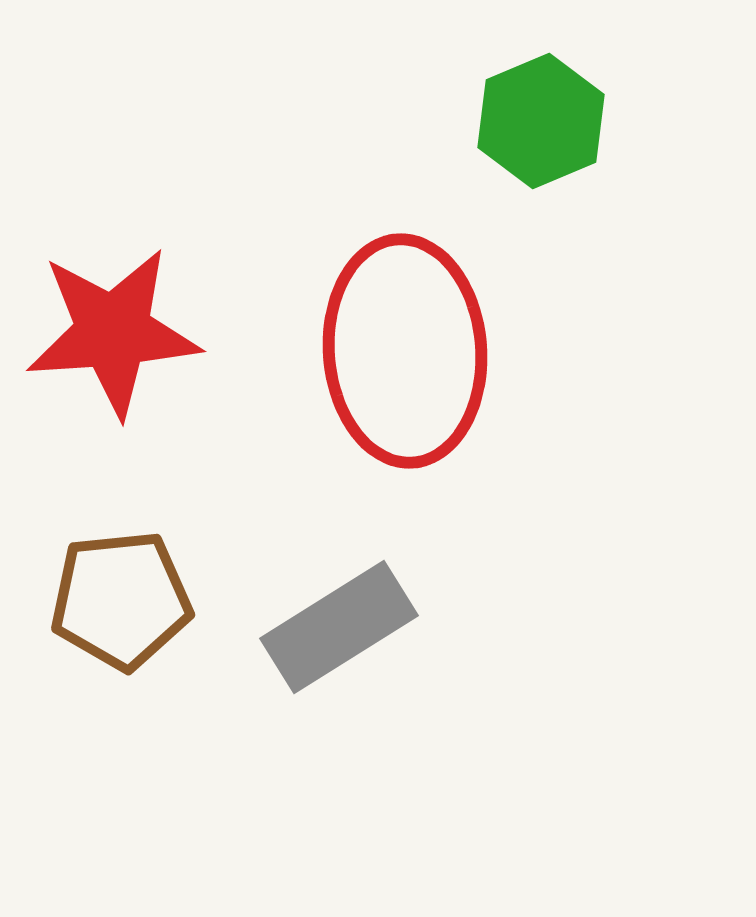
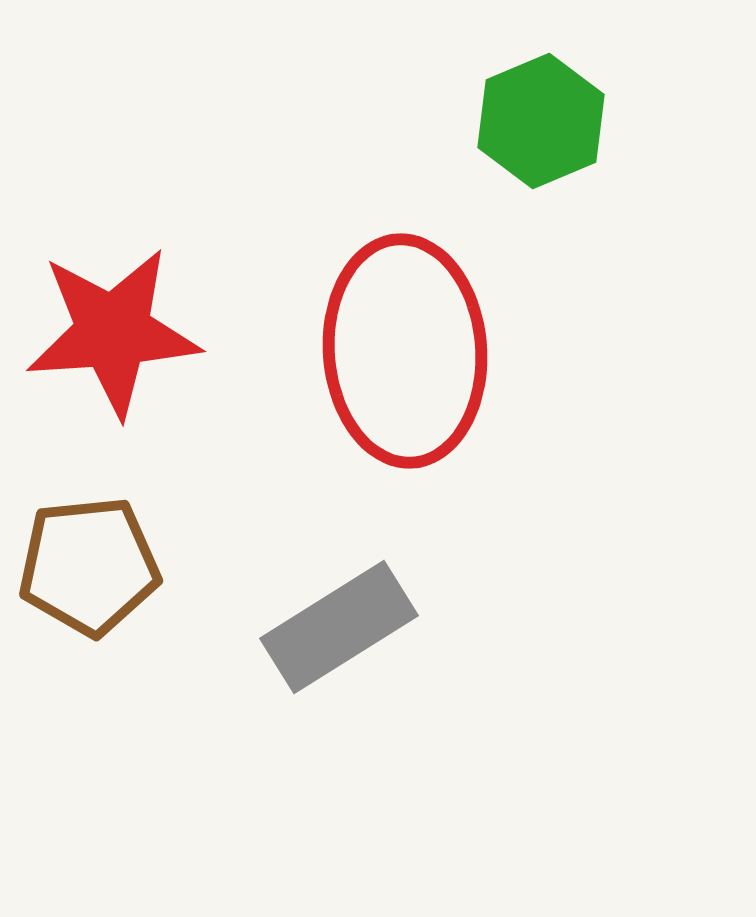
brown pentagon: moved 32 px left, 34 px up
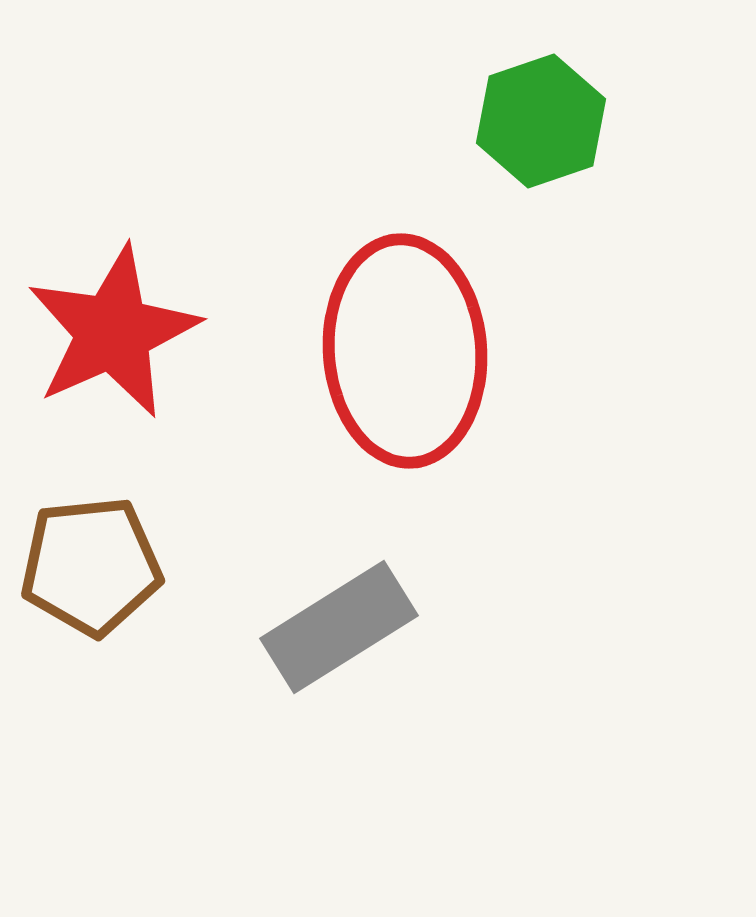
green hexagon: rotated 4 degrees clockwise
red star: rotated 20 degrees counterclockwise
brown pentagon: moved 2 px right
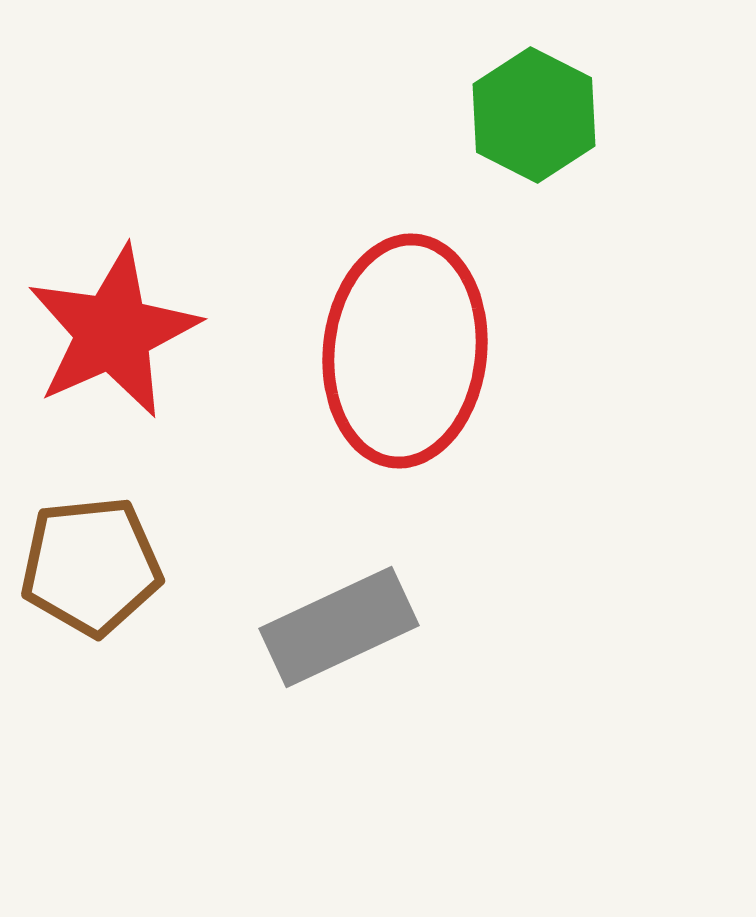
green hexagon: moved 7 px left, 6 px up; rotated 14 degrees counterclockwise
red ellipse: rotated 10 degrees clockwise
gray rectangle: rotated 7 degrees clockwise
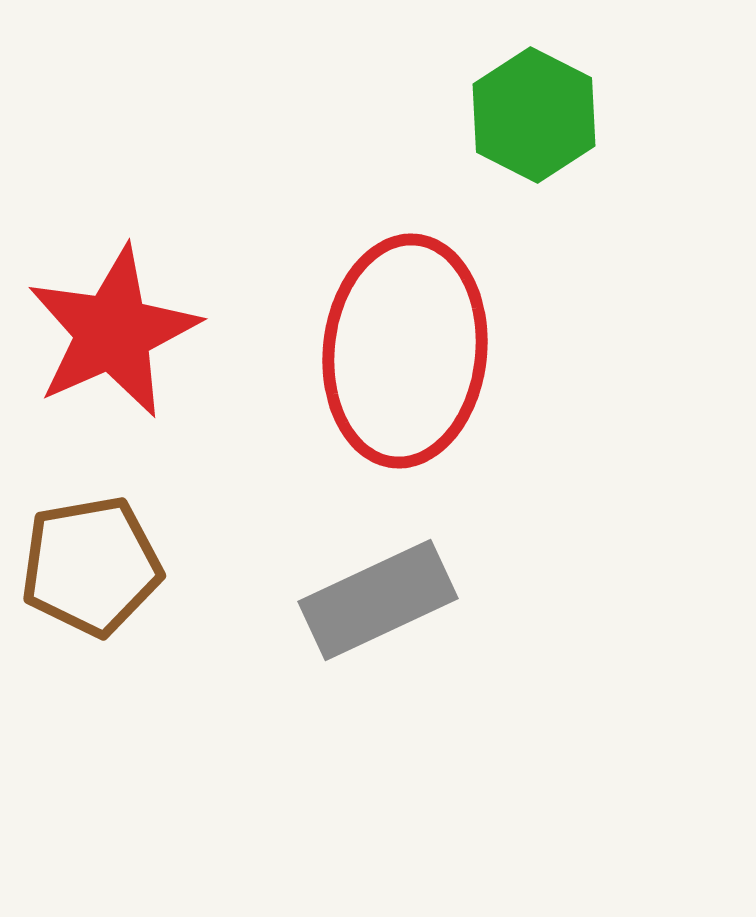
brown pentagon: rotated 4 degrees counterclockwise
gray rectangle: moved 39 px right, 27 px up
